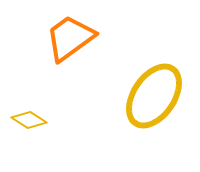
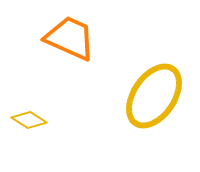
orange trapezoid: rotated 60 degrees clockwise
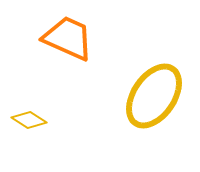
orange trapezoid: moved 2 px left
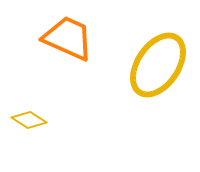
yellow ellipse: moved 4 px right, 31 px up
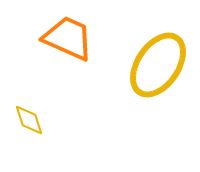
yellow diamond: rotated 40 degrees clockwise
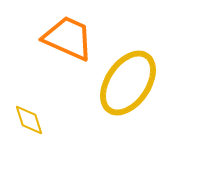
yellow ellipse: moved 30 px left, 18 px down
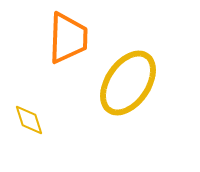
orange trapezoid: rotated 68 degrees clockwise
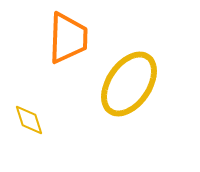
yellow ellipse: moved 1 px right, 1 px down
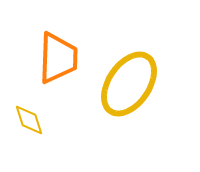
orange trapezoid: moved 10 px left, 20 px down
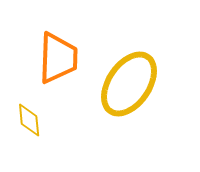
yellow diamond: rotated 12 degrees clockwise
